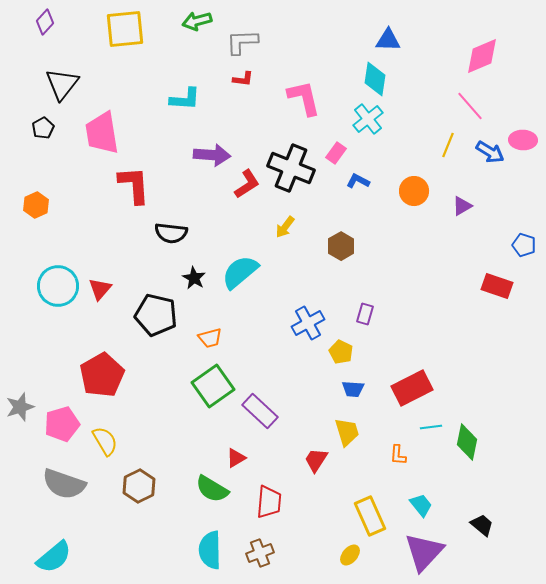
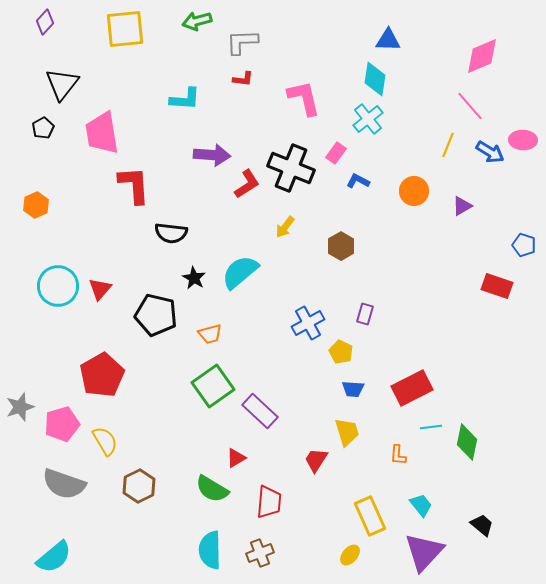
orange trapezoid at (210, 338): moved 4 px up
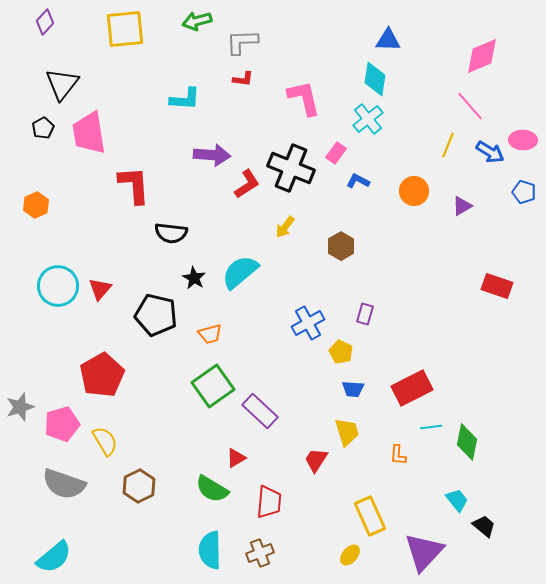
pink trapezoid at (102, 133): moved 13 px left
blue pentagon at (524, 245): moved 53 px up
cyan trapezoid at (421, 505): moved 36 px right, 5 px up
black trapezoid at (482, 525): moved 2 px right, 1 px down
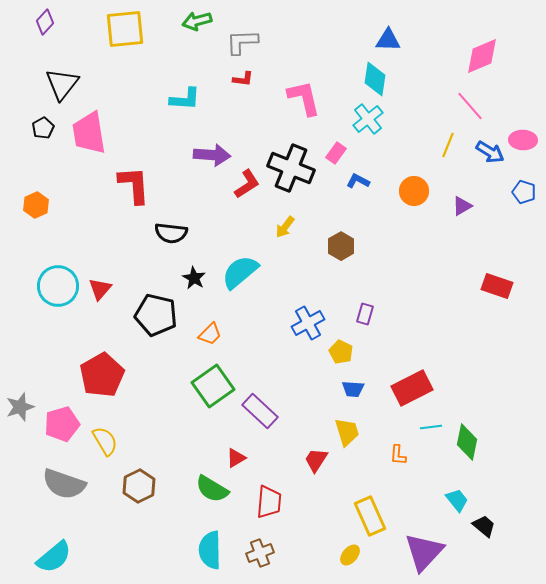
orange trapezoid at (210, 334): rotated 30 degrees counterclockwise
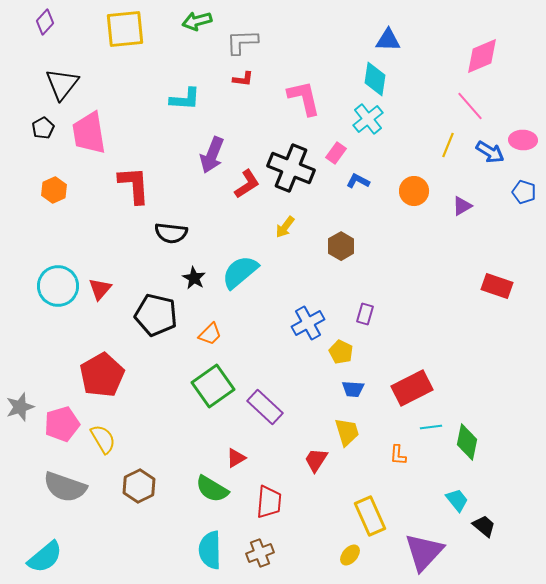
purple arrow at (212, 155): rotated 108 degrees clockwise
orange hexagon at (36, 205): moved 18 px right, 15 px up
purple rectangle at (260, 411): moved 5 px right, 4 px up
yellow semicircle at (105, 441): moved 2 px left, 2 px up
gray semicircle at (64, 484): moved 1 px right, 3 px down
cyan semicircle at (54, 557): moved 9 px left
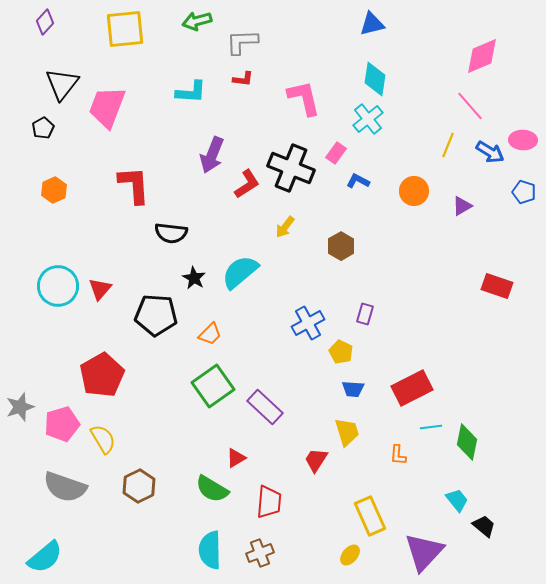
blue triangle at (388, 40): moved 16 px left, 16 px up; rotated 16 degrees counterclockwise
cyan L-shape at (185, 99): moved 6 px right, 7 px up
pink trapezoid at (89, 133): moved 18 px right, 26 px up; rotated 30 degrees clockwise
black pentagon at (156, 315): rotated 9 degrees counterclockwise
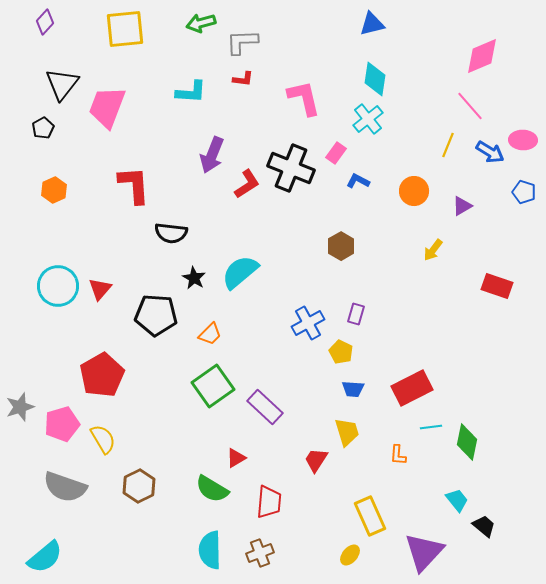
green arrow at (197, 21): moved 4 px right, 2 px down
yellow arrow at (285, 227): moved 148 px right, 23 px down
purple rectangle at (365, 314): moved 9 px left
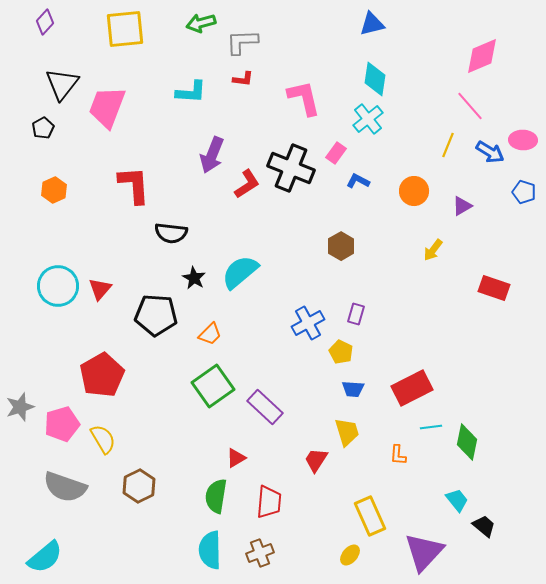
red rectangle at (497, 286): moved 3 px left, 2 px down
green semicircle at (212, 489): moved 4 px right, 7 px down; rotated 68 degrees clockwise
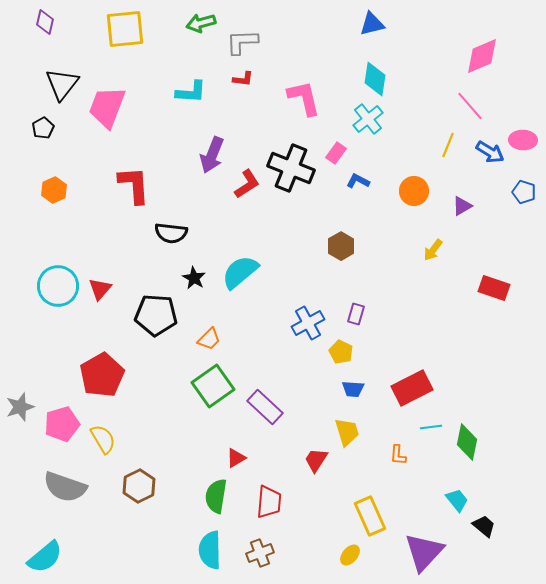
purple diamond at (45, 22): rotated 30 degrees counterclockwise
orange trapezoid at (210, 334): moved 1 px left, 5 px down
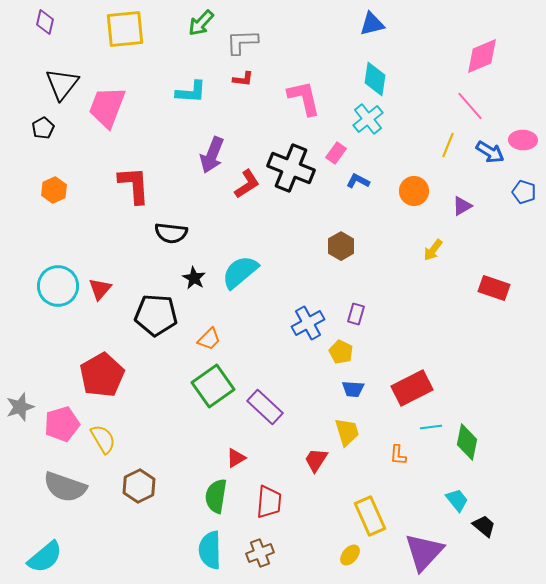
green arrow at (201, 23): rotated 32 degrees counterclockwise
